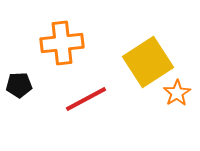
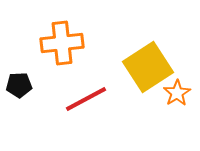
yellow square: moved 5 px down
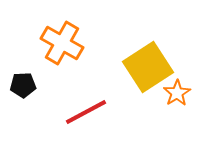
orange cross: rotated 36 degrees clockwise
black pentagon: moved 4 px right
red line: moved 13 px down
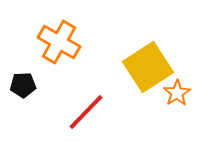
orange cross: moved 3 px left, 1 px up
red line: rotated 18 degrees counterclockwise
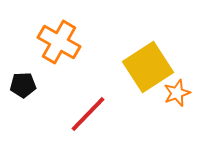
orange star: rotated 12 degrees clockwise
red line: moved 2 px right, 2 px down
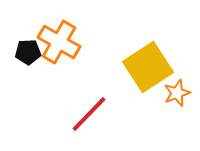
black pentagon: moved 5 px right, 33 px up
red line: moved 1 px right
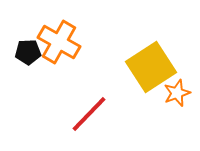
yellow square: moved 3 px right
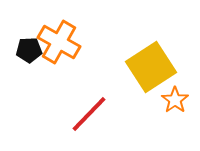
black pentagon: moved 1 px right, 2 px up
orange star: moved 2 px left, 7 px down; rotated 16 degrees counterclockwise
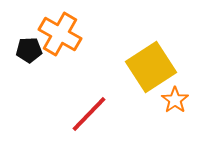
orange cross: moved 1 px right, 8 px up
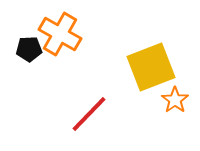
black pentagon: moved 1 px up
yellow square: rotated 12 degrees clockwise
